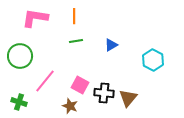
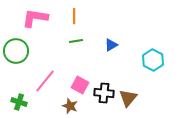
green circle: moved 4 px left, 5 px up
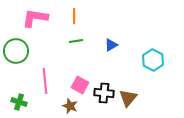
pink line: rotated 45 degrees counterclockwise
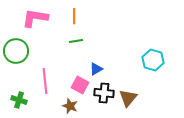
blue triangle: moved 15 px left, 24 px down
cyan hexagon: rotated 10 degrees counterclockwise
green cross: moved 2 px up
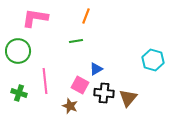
orange line: moved 12 px right; rotated 21 degrees clockwise
green circle: moved 2 px right
green cross: moved 7 px up
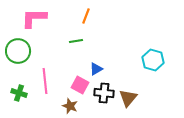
pink L-shape: moved 1 px left; rotated 8 degrees counterclockwise
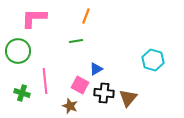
green cross: moved 3 px right
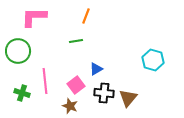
pink L-shape: moved 1 px up
pink square: moved 4 px left; rotated 24 degrees clockwise
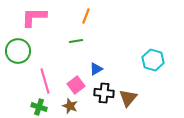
pink line: rotated 10 degrees counterclockwise
green cross: moved 17 px right, 14 px down
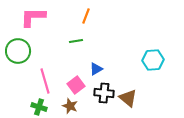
pink L-shape: moved 1 px left
cyan hexagon: rotated 20 degrees counterclockwise
brown triangle: rotated 30 degrees counterclockwise
